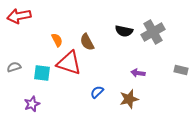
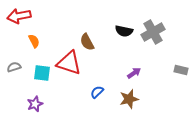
orange semicircle: moved 23 px left, 1 px down
purple arrow: moved 4 px left; rotated 136 degrees clockwise
purple star: moved 3 px right
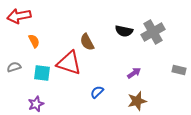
gray rectangle: moved 2 px left
brown star: moved 8 px right, 2 px down
purple star: moved 1 px right
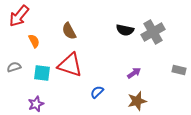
red arrow: rotated 40 degrees counterclockwise
black semicircle: moved 1 px right, 1 px up
brown semicircle: moved 18 px left, 11 px up
red triangle: moved 1 px right, 2 px down
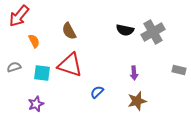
purple arrow: rotated 120 degrees clockwise
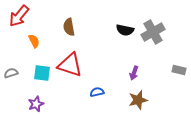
brown semicircle: moved 4 px up; rotated 18 degrees clockwise
gray semicircle: moved 3 px left, 6 px down
purple arrow: rotated 24 degrees clockwise
blue semicircle: rotated 32 degrees clockwise
brown star: moved 1 px right, 1 px up
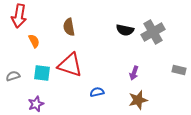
red arrow: rotated 30 degrees counterclockwise
gray semicircle: moved 2 px right, 3 px down
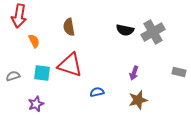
gray rectangle: moved 2 px down
